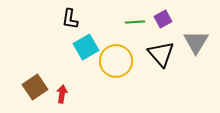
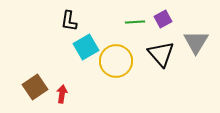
black L-shape: moved 1 px left, 2 px down
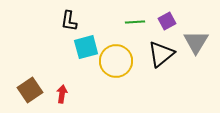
purple square: moved 4 px right, 2 px down
cyan square: rotated 15 degrees clockwise
black triangle: rotated 32 degrees clockwise
brown square: moved 5 px left, 3 px down
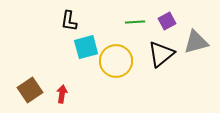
gray triangle: rotated 44 degrees clockwise
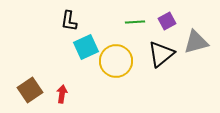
cyan square: rotated 10 degrees counterclockwise
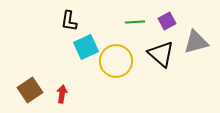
black triangle: rotated 40 degrees counterclockwise
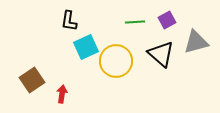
purple square: moved 1 px up
brown square: moved 2 px right, 10 px up
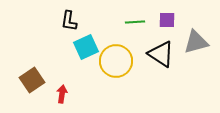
purple square: rotated 30 degrees clockwise
black triangle: rotated 8 degrees counterclockwise
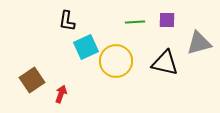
black L-shape: moved 2 px left
gray triangle: moved 3 px right, 1 px down
black triangle: moved 4 px right, 9 px down; rotated 20 degrees counterclockwise
red arrow: moved 1 px left; rotated 12 degrees clockwise
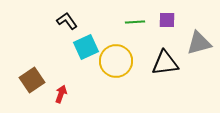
black L-shape: rotated 135 degrees clockwise
black triangle: rotated 20 degrees counterclockwise
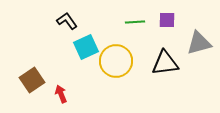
red arrow: rotated 42 degrees counterclockwise
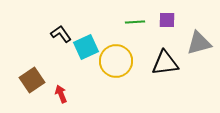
black L-shape: moved 6 px left, 13 px down
